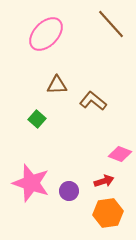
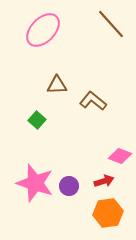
pink ellipse: moved 3 px left, 4 px up
green square: moved 1 px down
pink diamond: moved 2 px down
pink star: moved 4 px right
purple circle: moved 5 px up
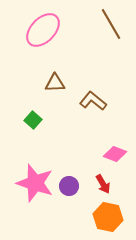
brown line: rotated 12 degrees clockwise
brown triangle: moved 2 px left, 2 px up
green square: moved 4 px left
pink diamond: moved 5 px left, 2 px up
red arrow: moved 1 px left, 3 px down; rotated 78 degrees clockwise
orange hexagon: moved 4 px down; rotated 20 degrees clockwise
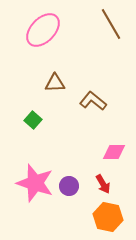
pink diamond: moved 1 px left, 2 px up; rotated 20 degrees counterclockwise
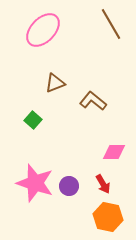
brown triangle: rotated 20 degrees counterclockwise
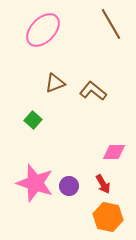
brown L-shape: moved 10 px up
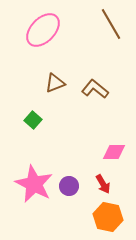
brown L-shape: moved 2 px right, 2 px up
pink star: moved 1 px left, 1 px down; rotated 9 degrees clockwise
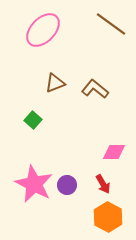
brown line: rotated 24 degrees counterclockwise
purple circle: moved 2 px left, 1 px up
orange hexagon: rotated 16 degrees clockwise
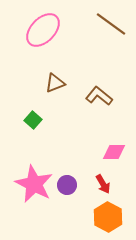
brown L-shape: moved 4 px right, 7 px down
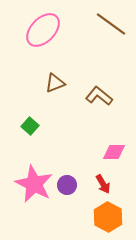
green square: moved 3 px left, 6 px down
